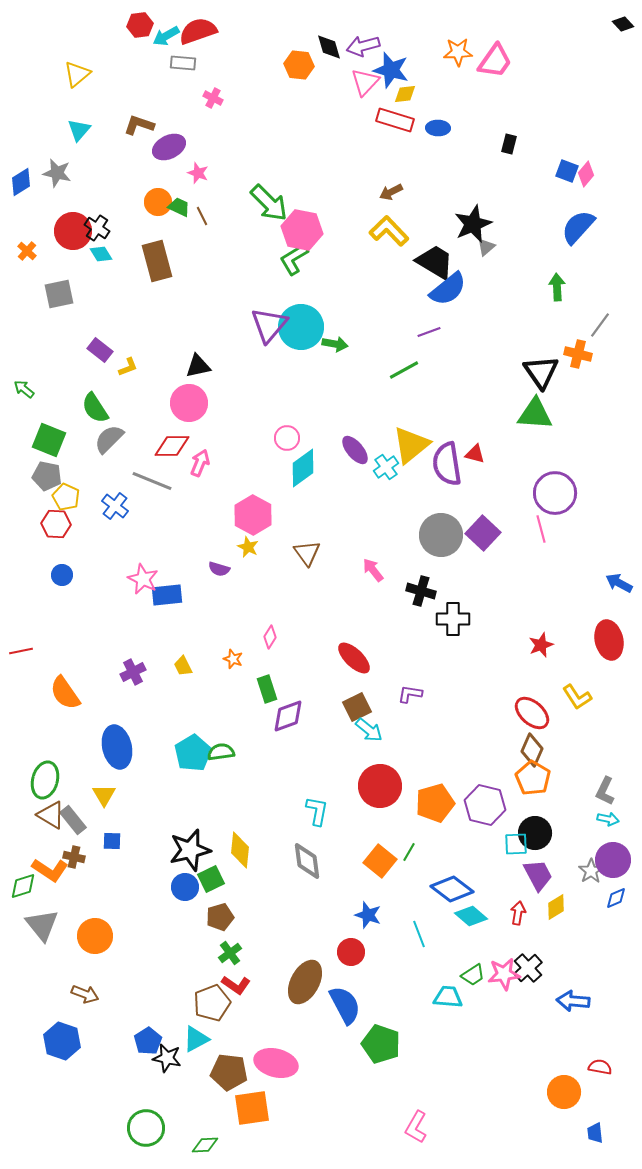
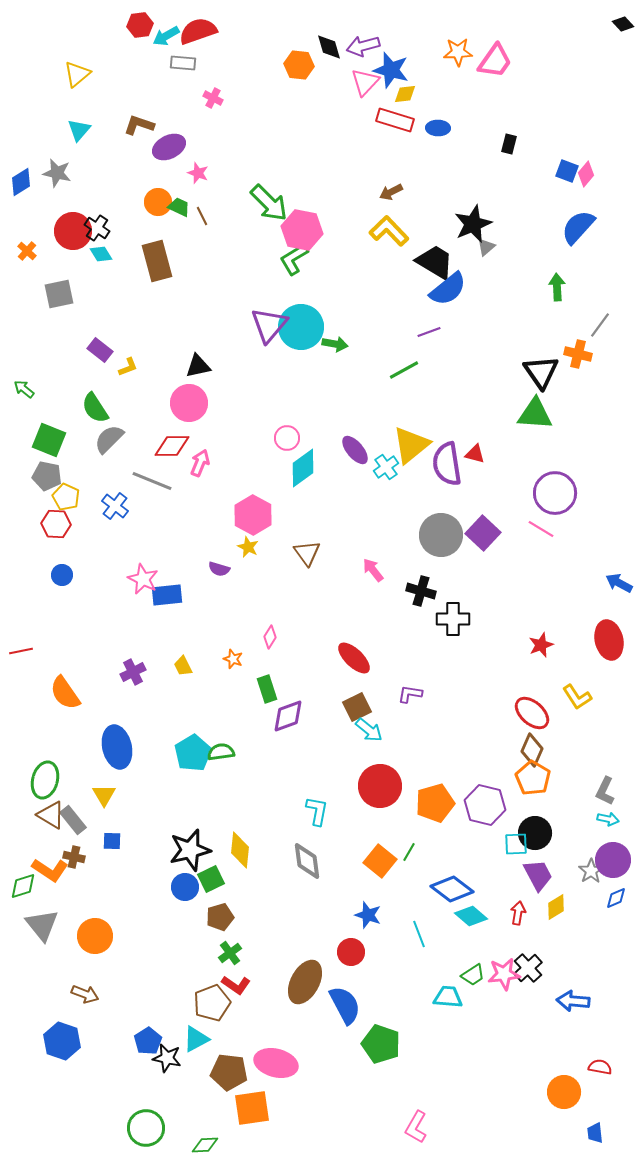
pink line at (541, 529): rotated 44 degrees counterclockwise
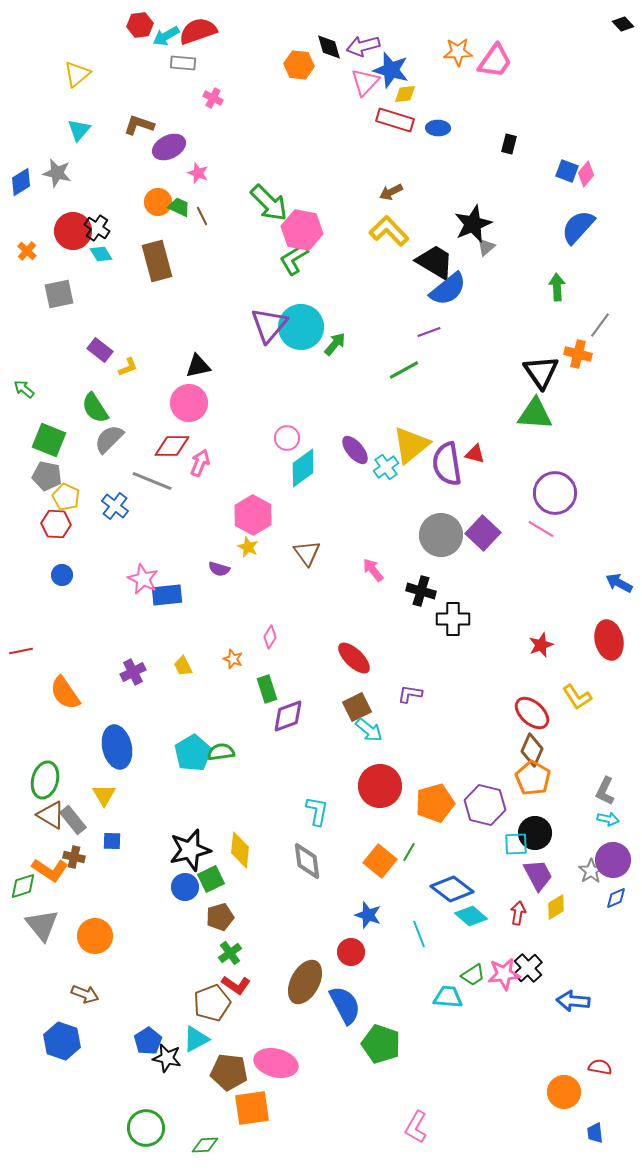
green arrow at (335, 344): rotated 60 degrees counterclockwise
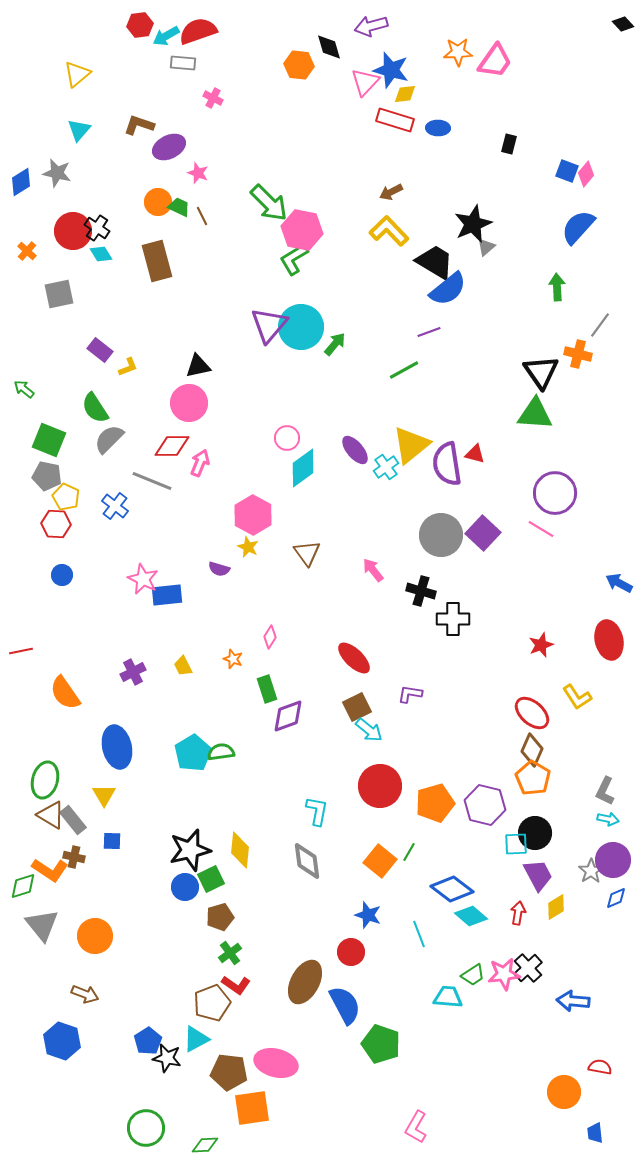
purple arrow at (363, 46): moved 8 px right, 20 px up
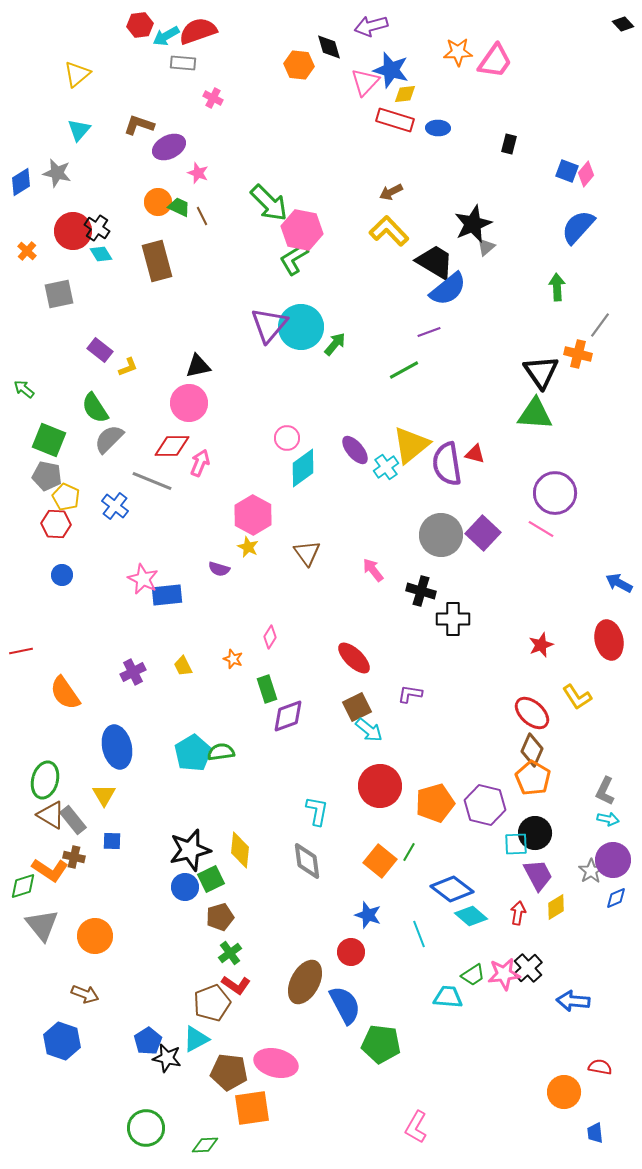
green pentagon at (381, 1044): rotated 12 degrees counterclockwise
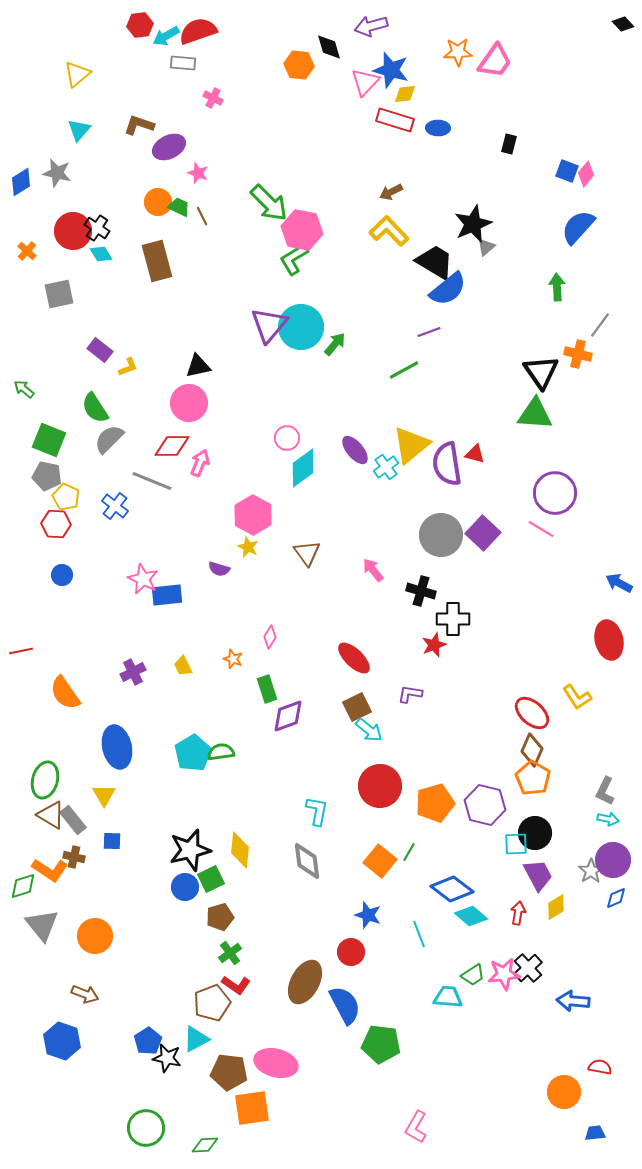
red star at (541, 645): moved 107 px left
blue trapezoid at (595, 1133): rotated 90 degrees clockwise
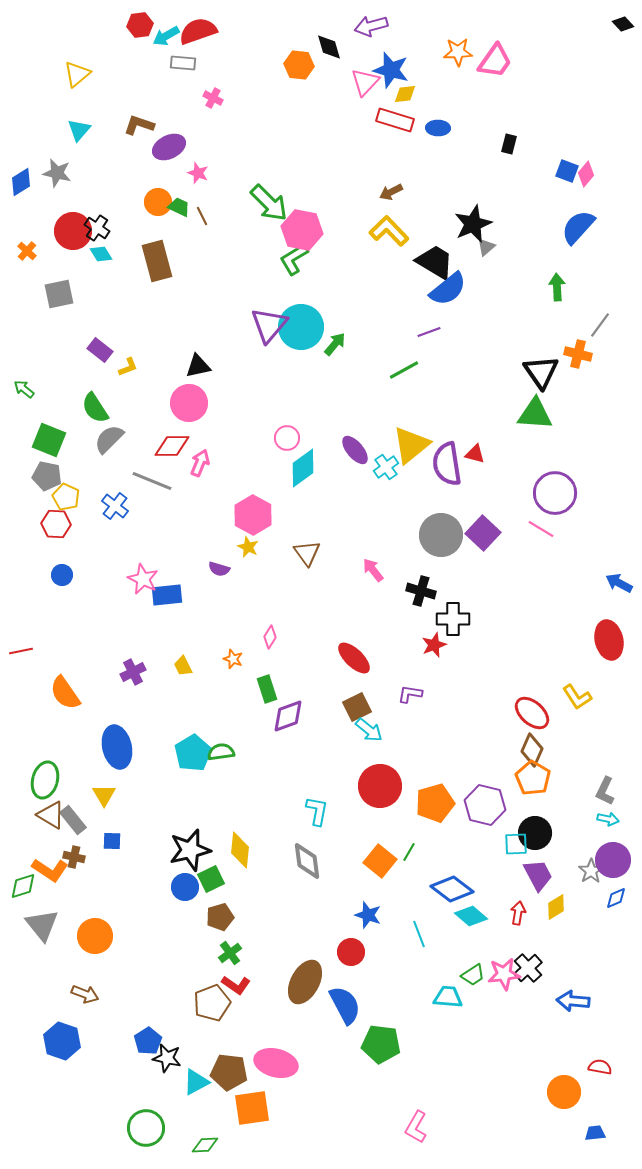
cyan triangle at (196, 1039): moved 43 px down
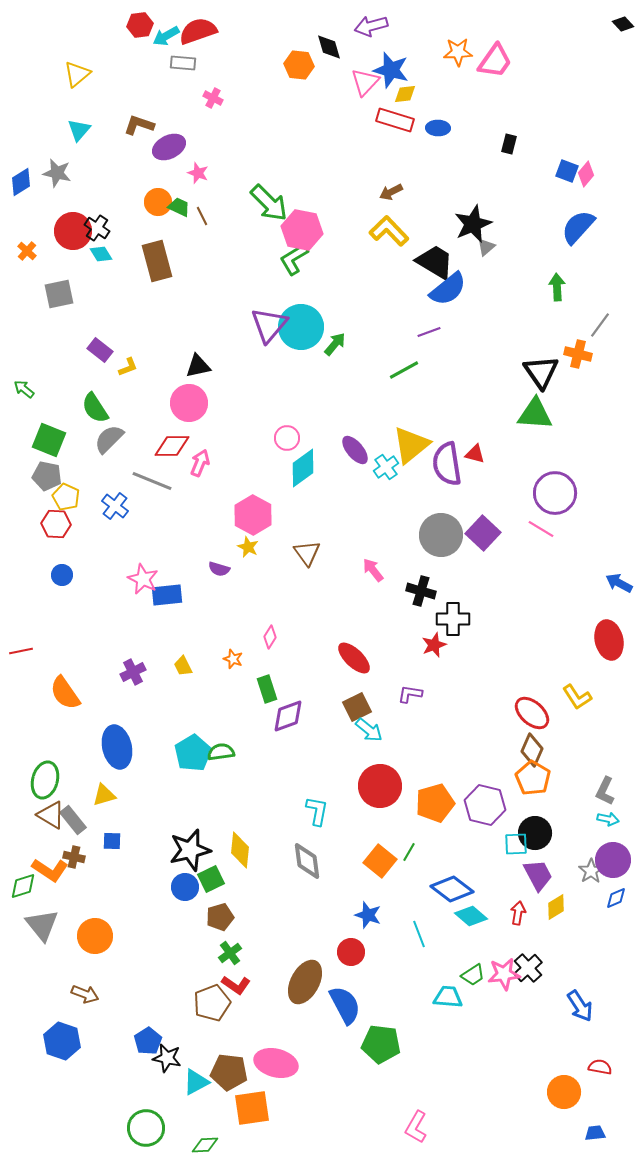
yellow triangle at (104, 795): rotated 45 degrees clockwise
blue arrow at (573, 1001): moved 7 px right, 5 px down; rotated 128 degrees counterclockwise
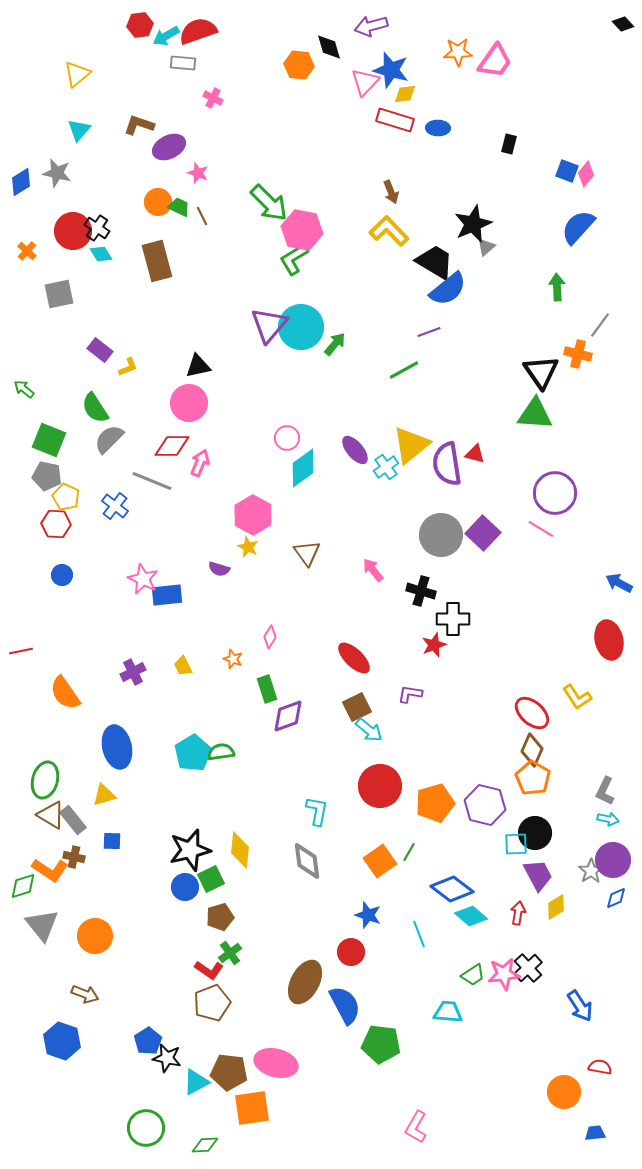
brown arrow at (391, 192): rotated 85 degrees counterclockwise
orange square at (380, 861): rotated 16 degrees clockwise
red L-shape at (236, 985): moved 27 px left, 15 px up
cyan trapezoid at (448, 997): moved 15 px down
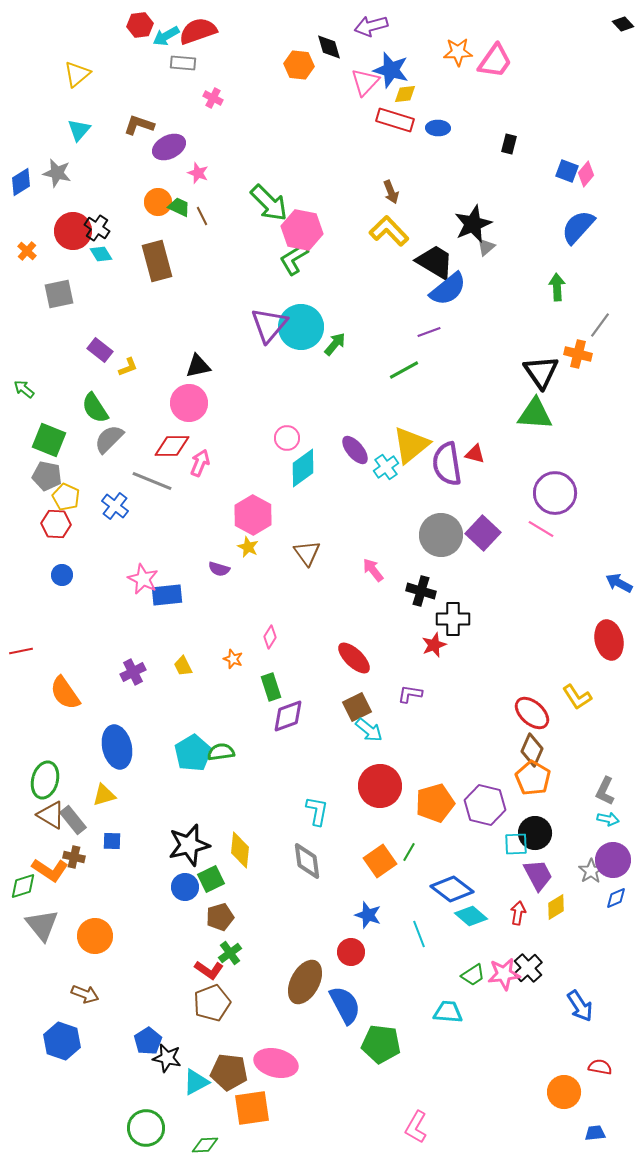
green rectangle at (267, 689): moved 4 px right, 2 px up
black star at (190, 850): moved 1 px left, 5 px up
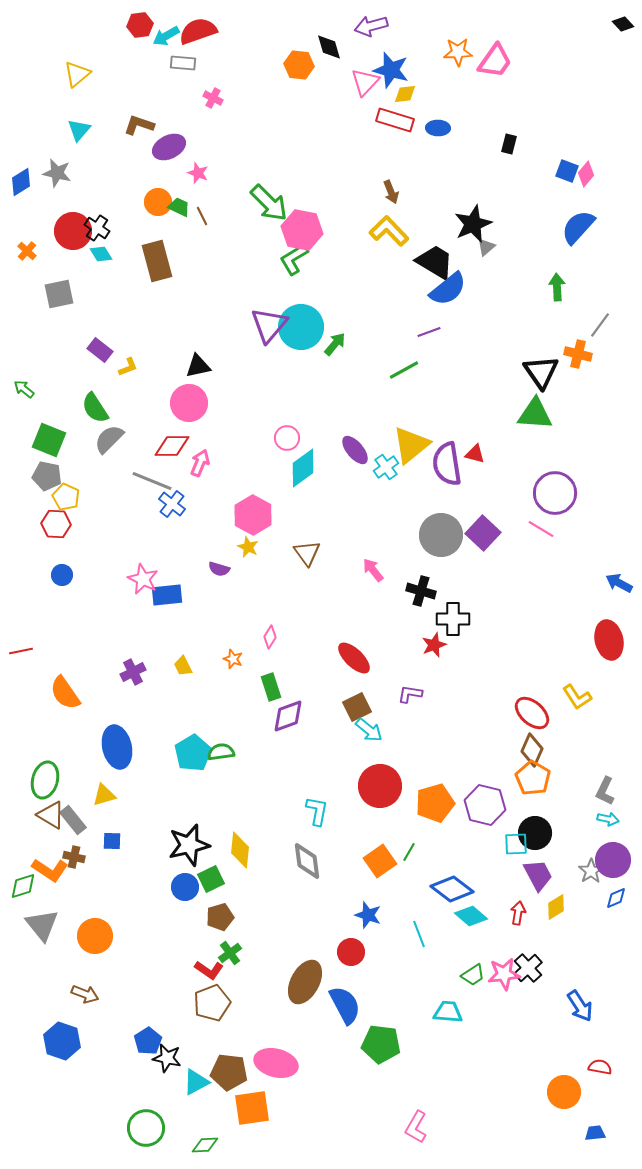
blue cross at (115, 506): moved 57 px right, 2 px up
